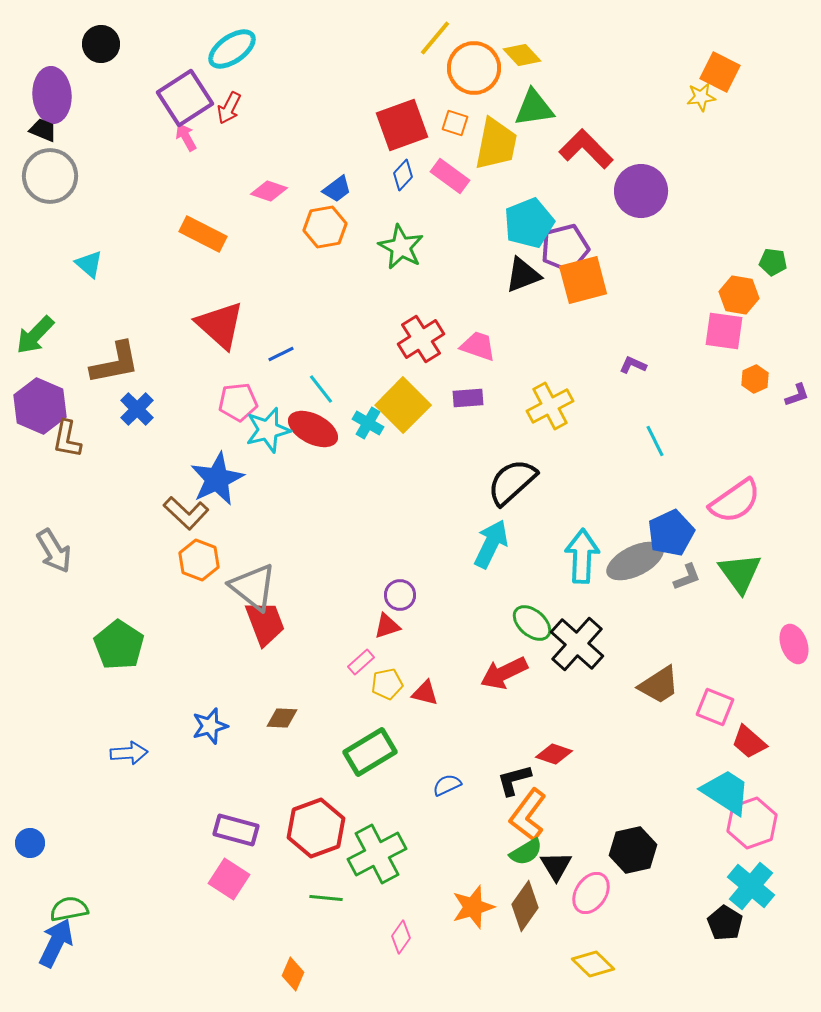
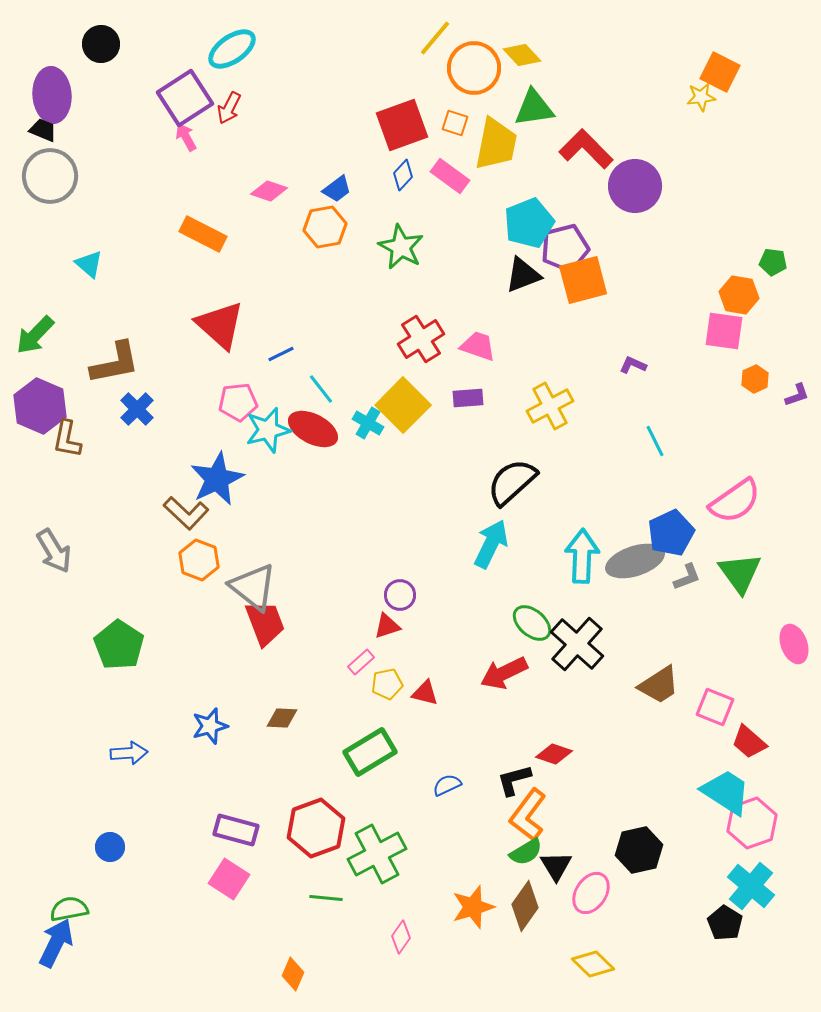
purple circle at (641, 191): moved 6 px left, 5 px up
gray ellipse at (635, 561): rotated 8 degrees clockwise
blue circle at (30, 843): moved 80 px right, 4 px down
black hexagon at (633, 850): moved 6 px right
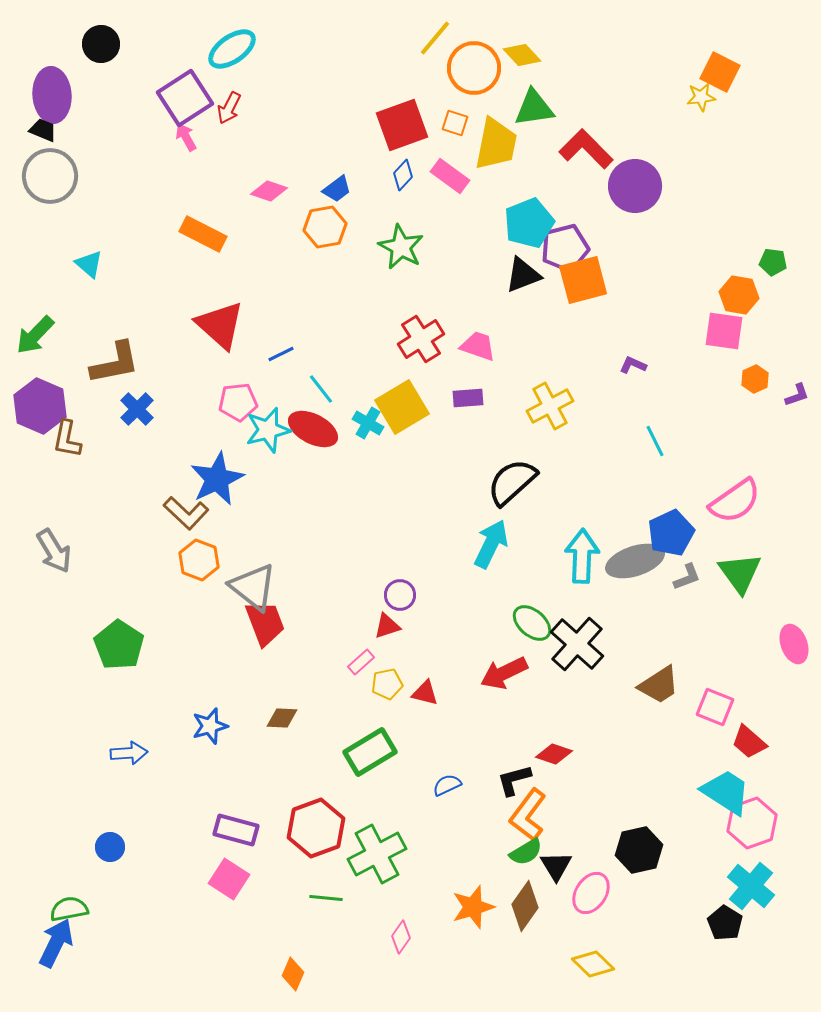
yellow square at (403, 405): moved 1 px left, 2 px down; rotated 14 degrees clockwise
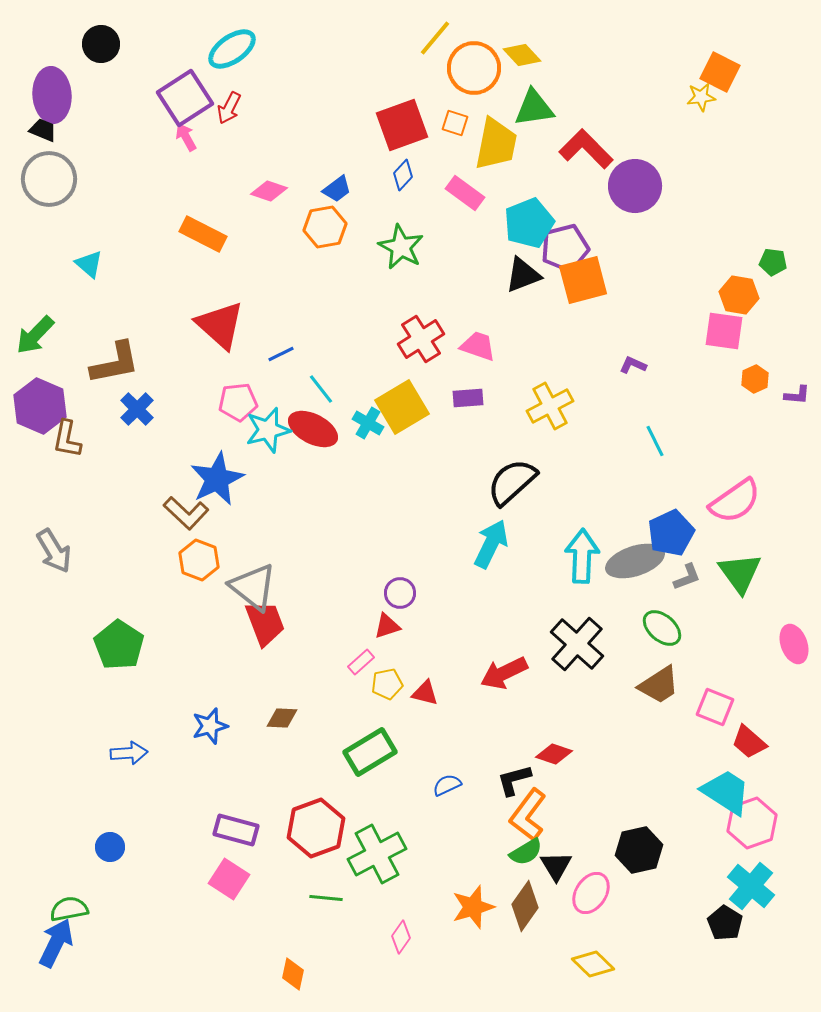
gray circle at (50, 176): moved 1 px left, 3 px down
pink rectangle at (450, 176): moved 15 px right, 17 px down
purple L-shape at (797, 395): rotated 24 degrees clockwise
purple circle at (400, 595): moved 2 px up
green ellipse at (532, 623): moved 130 px right, 5 px down
orange diamond at (293, 974): rotated 12 degrees counterclockwise
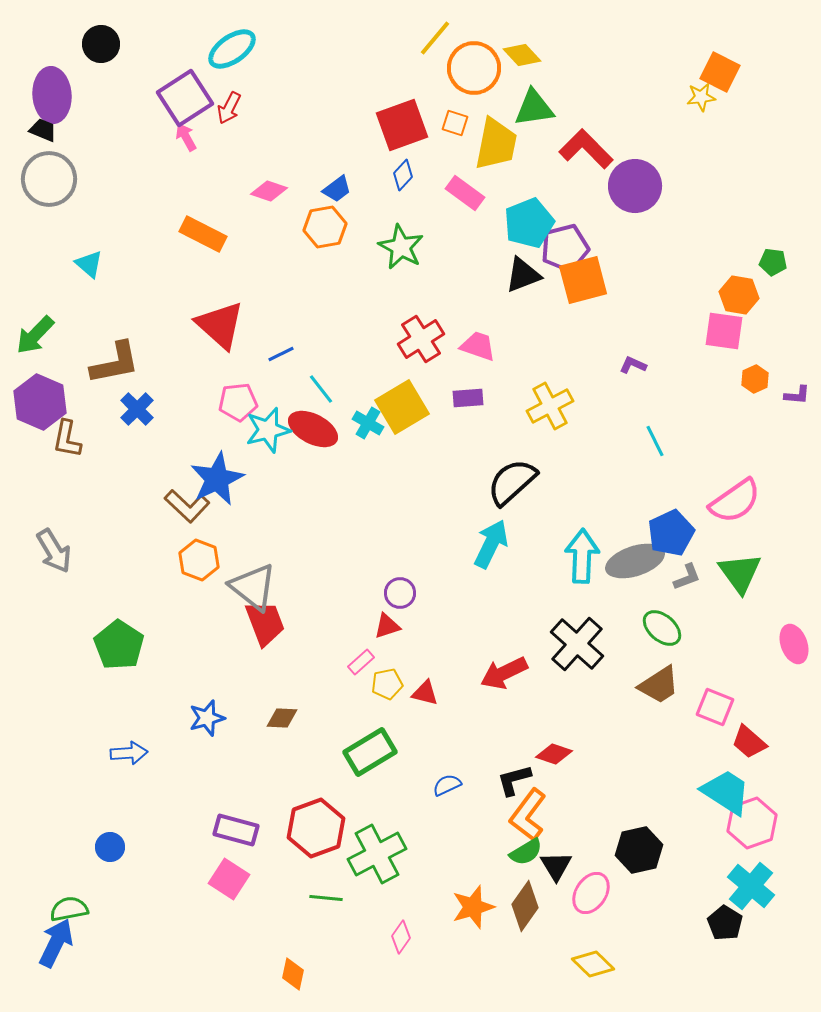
purple hexagon at (40, 406): moved 4 px up
brown L-shape at (186, 513): moved 1 px right, 7 px up
blue star at (210, 726): moved 3 px left, 8 px up
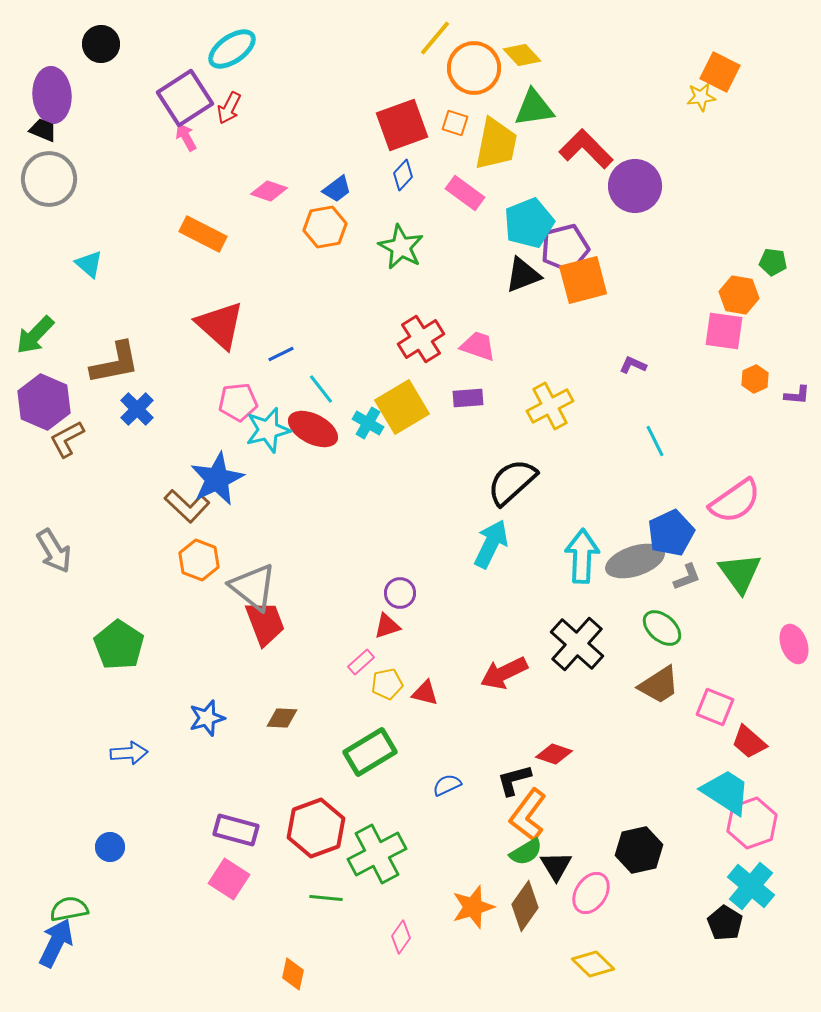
purple hexagon at (40, 402): moved 4 px right
brown L-shape at (67, 439): rotated 51 degrees clockwise
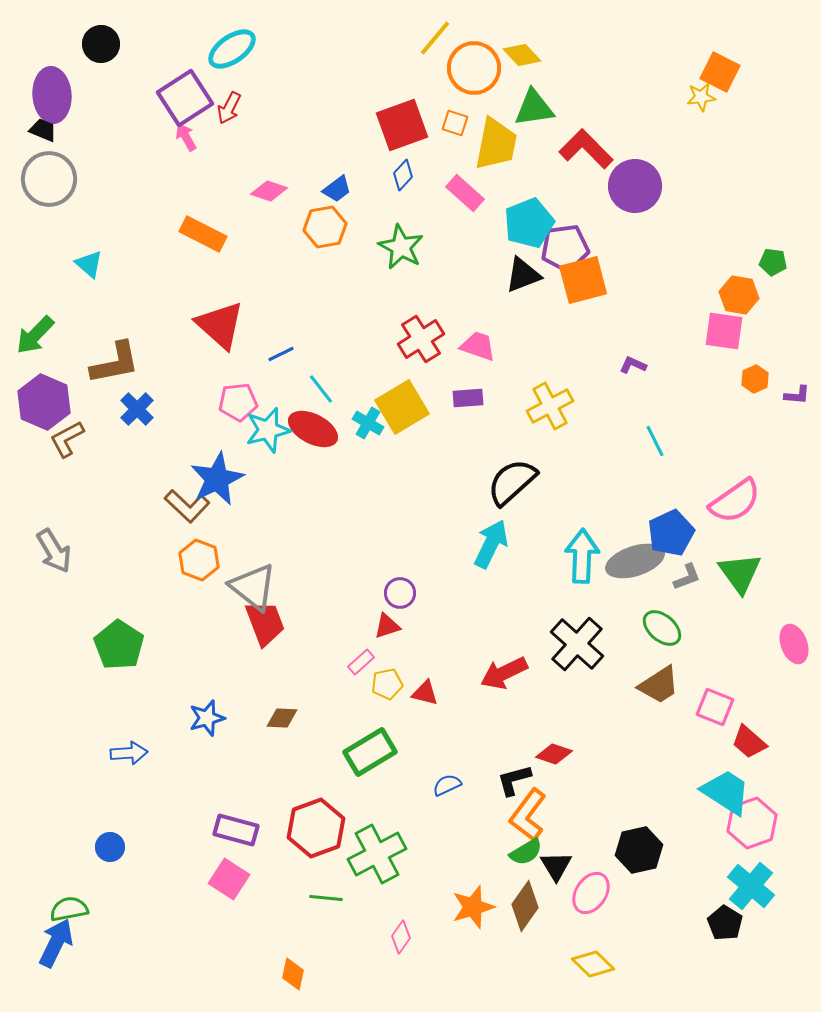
pink rectangle at (465, 193): rotated 6 degrees clockwise
purple pentagon at (565, 248): rotated 6 degrees clockwise
